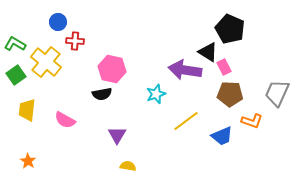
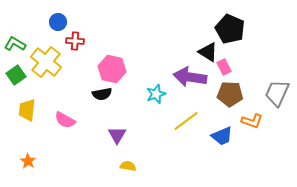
purple arrow: moved 5 px right, 7 px down
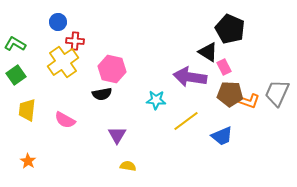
yellow cross: moved 17 px right; rotated 16 degrees clockwise
cyan star: moved 6 px down; rotated 24 degrees clockwise
orange L-shape: moved 3 px left, 20 px up
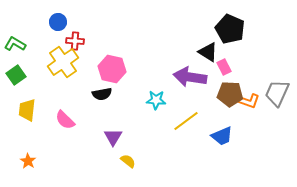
pink semicircle: rotated 15 degrees clockwise
purple triangle: moved 4 px left, 2 px down
yellow semicircle: moved 5 px up; rotated 28 degrees clockwise
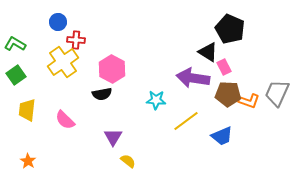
red cross: moved 1 px right, 1 px up
pink hexagon: rotated 16 degrees clockwise
purple arrow: moved 3 px right, 1 px down
brown pentagon: moved 2 px left
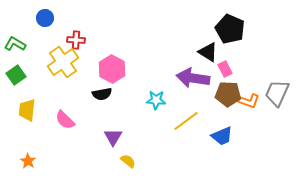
blue circle: moved 13 px left, 4 px up
pink rectangle: moved 1 px right, 2 px down
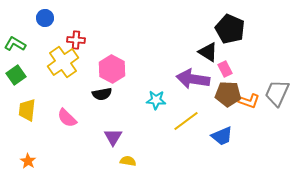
purple arrow: moved 1 px down
pink semicircle: moved 2 px right, 2 px up
yellow semicircle: rotated 28 degrees counterclockwise
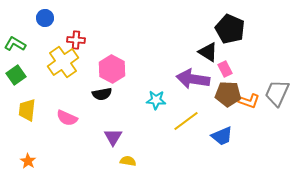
pink semicircle: rotated 20 degrees counterclockwise
